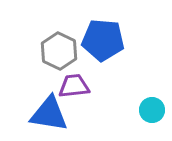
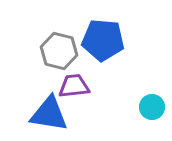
gray hexagon: rotated 12 degrees counterclockwise
cyan circle: moved 3 px up
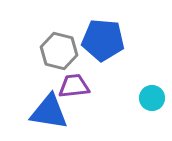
cyan circle: moved 9 px up
blue triangle: moved 2 px up
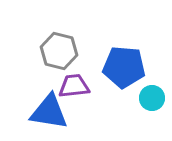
blue pentagon: moved 21 px right, 27 px down
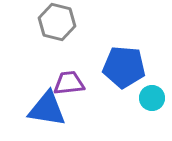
gray hexagon: moved 2 px left, 29 px up
purple trapezoid: moved 5 px left, 3 px up
blue triangle: moved 2 px left, 3 px up
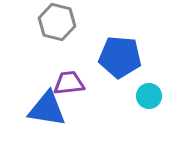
blue pentagon: moved 4 px left, 10 px up
cyan circle: moved 3 px left, 2 px up
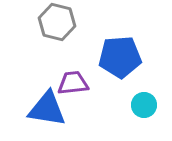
blue pentagon: rotated 9 degrees counterclockwise
purple trapezoid: moved 4 px right
cyan circle: moved 5 px left, 9 px down
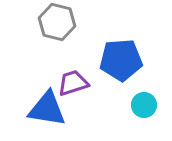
blue pentagon: moved 1 px right, 3 px down
purple trapezoid: rotated 12 degrees counterclockwise
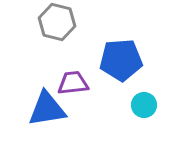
purple trapezoid: rotated 12 degrees clockwise
blue triangle: rotated 18 degrees counterclockwise
